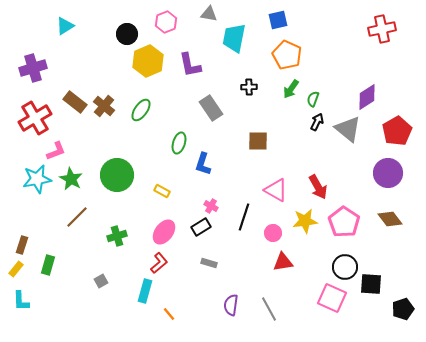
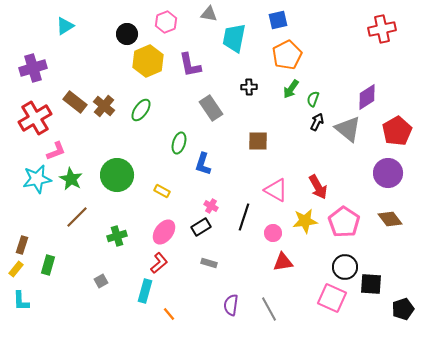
orange pentagon at (287, 55): rotated 20 degrees clockwise
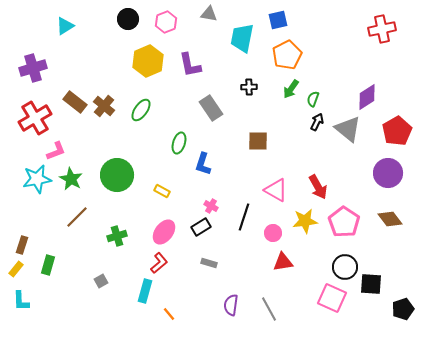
black circle at (127, 34): moved 1 px right, 15 px up
cyan trapezoid at (234, 38): moved 8 px right
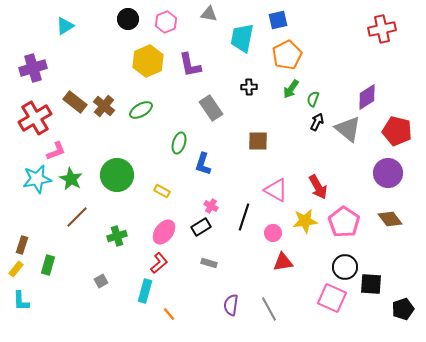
green ellipse at (141, 110): rotated 25 degrees clockwise
red pentagon at (397, 131): rotated 28 degrees counterclockwise
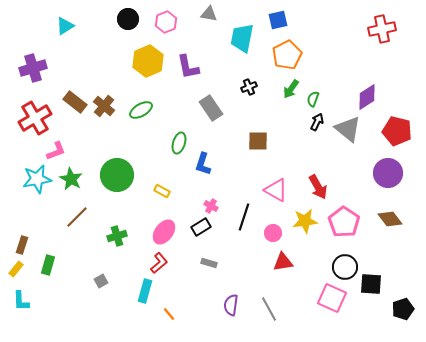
purple L-shape at (190, 65): moved 2 px left, 2 px down
black cross at (249, 87): rotated 21 degrees counterclockwise
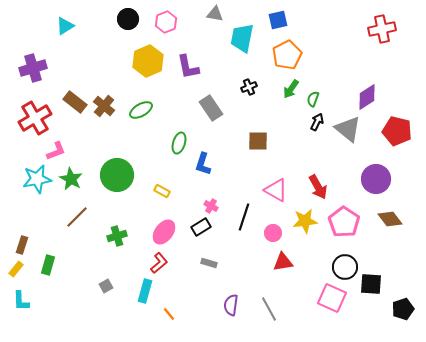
gray triangle at (209, 14): moved 6 px right
purple circle at (388, 173): moved 12 px left, 6 px down
gray square at (101, 281): moved 5 px right, 5 px down
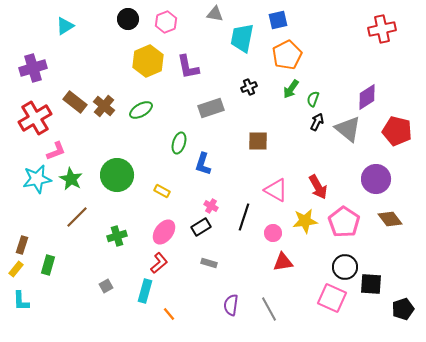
gray rectangle at (211, 108): rotated 75 degrees counterclockwise
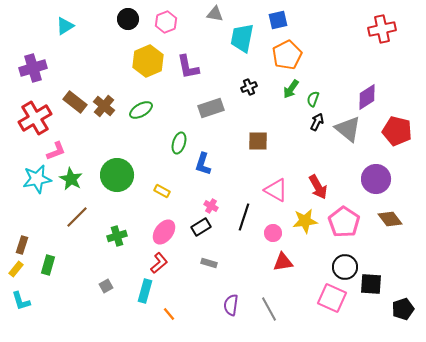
cyan L-shape at (21, 301): rotated 15 degrees counterclockwise
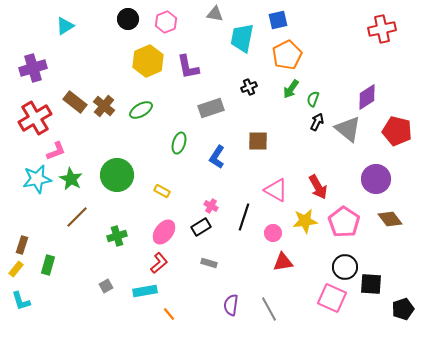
blue L-shape at (203, 164): moved 14 px right, 7 px up; rotated 15 degrees clockwise
cyan rectangle at (145, 291): rotated 65 degrees clockwise
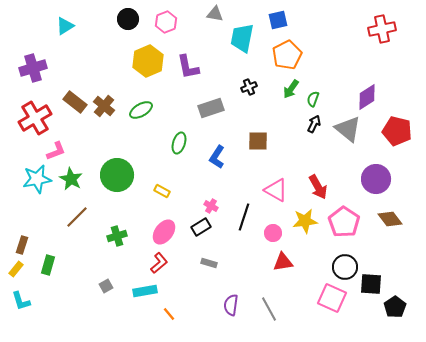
black arrow at (317, 122): moved 3 px left, 2 px down
black pentagon at (403, 309): moved 8 px left, 2 px up; rotated 15 degrees counterclockwise
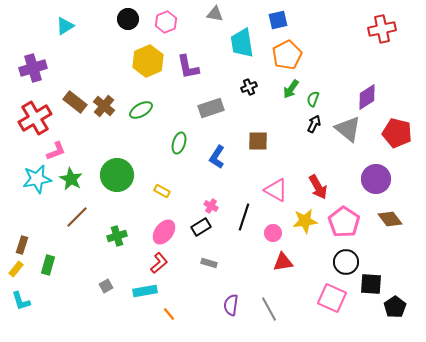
cyan trapezoid at (242, 38): moved 5 px down; rotated 20 degrees counterclockwise
red pentagon at (397, 131): moved 2 px down
black circle at (345, 267): moved 1 px right, 5 px up
